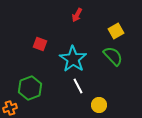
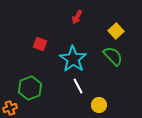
red arrow: moved 2 px down
yellow square: rotated 14 degrees counterclockwise
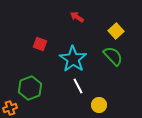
red arrow: rotated 96 degrees clockwise
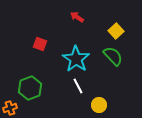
cyan star: moved 3 px right
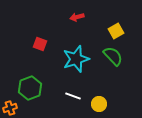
red arrow: rotated 48 degrees counterclockwise
yellow square: rotated 14 degrees clockwise
cyan star: rotated 20 degrees clockwise
white line: moved 5 px left, 10 px down; rotated 42 degrees counterclockwise
yellow circle: moved 1 px up
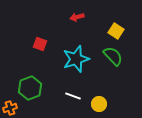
yellow square: rotated 28 degrees counterclockwise
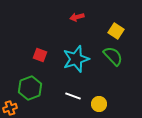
red square: moved 11 px down
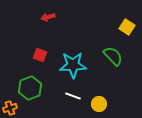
red arrow: moved 29 px left
yellow square: moved 11 px right, 4 px up
cyan star: moved 3 px left, 6 px down; rotated 16 degrees clockwise
